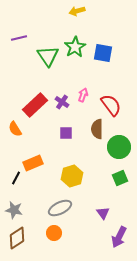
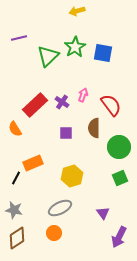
green triangle: rotated 20 degrees clockwise
brown semicircle: moved 3 px left, 1 px up
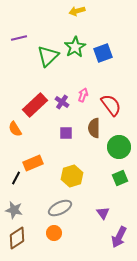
blue square: rotated 30 degrees counterclockwise
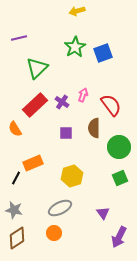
green triangle: moved 11 px left, 12 px down
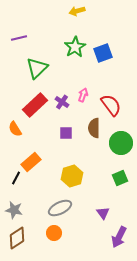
green circle: moved 2 px right, 4 px up
orange rectangle: moved 2 px left, 1 px up; rotated 18 degrees counterclockwise
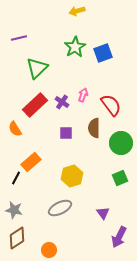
orange circle: moved 5 px left, 17 px down
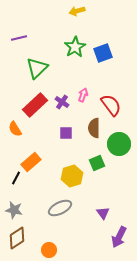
green circle: moved 2 px left, 1 px down
green square: moved 23 px left, 15 px up
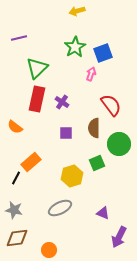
pink arrow: moved 8 px right, 21 px up
red rectangle: moved 2 px right, 6 px up; rotated 35 degrees counterclockwise
orange semicircle: moved 2 px up; rotated 21 degrees counterclockwise
purple triangle: rotated 32 degrees counterclockwise
brown diamond: rotated 25 degrees clockwise
